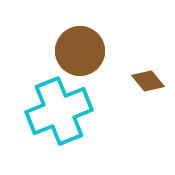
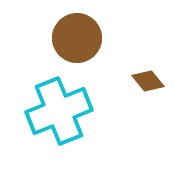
brown circle: moved 3 px left, 13 px up
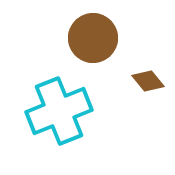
brown circle: moved 16 px right
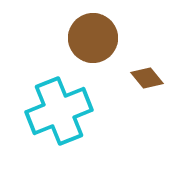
brown diamond: moved 1 px left, 3 px up
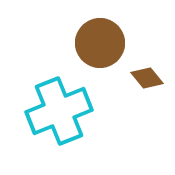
brown circle: moved 7 px right, 5 px down
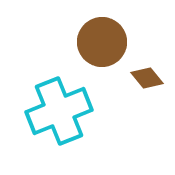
brown circle: moved 2 px right, 1 px up
